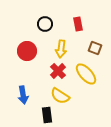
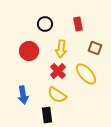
red circle: moved 2 px right
yellow semicircle: moved 3 px left, 1 px up
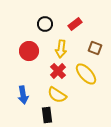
red rectangle: moved 3 px left; rotated 64 degrees clockwise
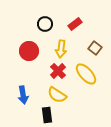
brown square: rotated 16 degrees clockwise
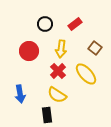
blue arrow: moved 3 px left, 1 px up
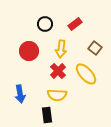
yellow semicircle: rotated 30 degrees counterclockwise
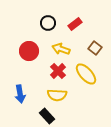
black circle: moved 3 px right, 1 px up
yellow arrow: rotated 102 degrees clockwise
black rectangle: moved 1 px down; rotated 35 degrees counterclockwise
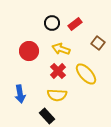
black circle: moved 4 px right
brown square: moved 3 px right, 5 px up
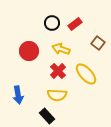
blue arrow: moved 2 px left, 1 px down
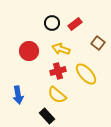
red cross: rotated 28 degrees clockwise
yellow semicircle: rotated 36 degrees clockwise
